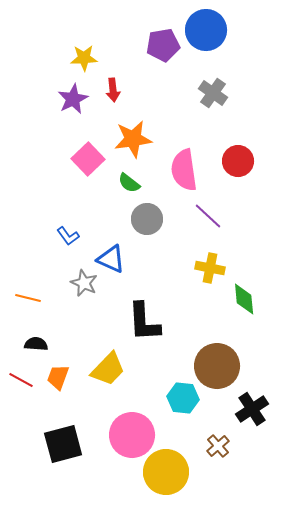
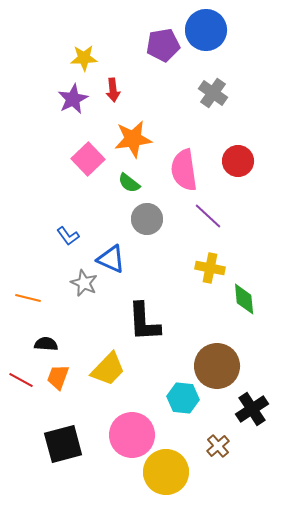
black semicircle: moved 10 px right
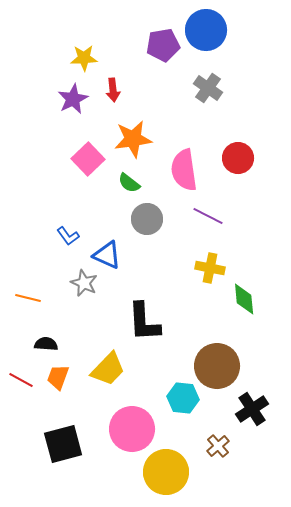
gray cross: moved 5 px left, 5 px up
red circle: moved 3 px up
purple line: rotated 16 degrees counterclockwise
blue triangle: moved 4 px left, 4 px up
pink circle: moved 6 px up
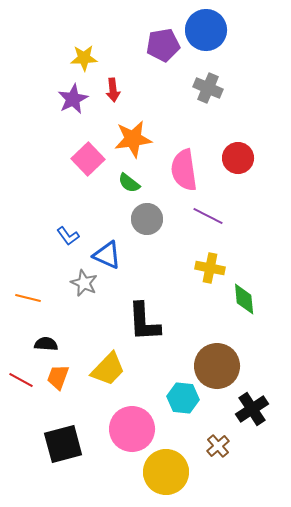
gray cross: rotated 12 degrees counterclockwise
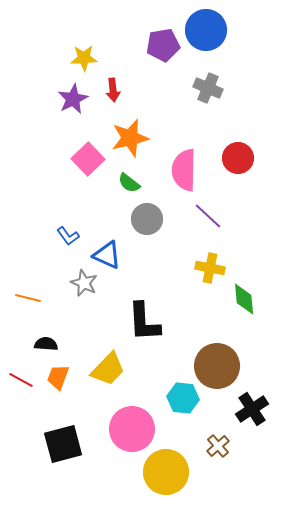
orange star: moved 3 px left, 1 px up; rotated 6 degrees counterclockwise
pink semicircle: rotated 9 degrees clockwise
purple line: rotated 16 degrees clockwise
